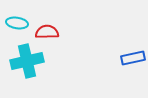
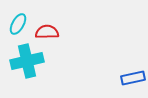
cyan ellipse: moved 1 px right, 1 px down; rotated 70 degrees counterclockwise
blue rectangle: moved 20 px down
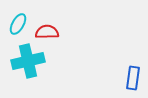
cyan cross: moved 1 px right
blue rectangle: rotated 70 degrees counterclockwise
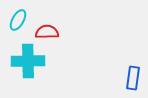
cyan ellipse: moved 4 px up
cyan cross: rotated 12 degrees clockwise
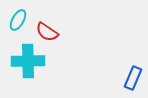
red semicircle: rotated 145 degrees counterclockwise
blue rectangle: rotated 15 degrees clockwise
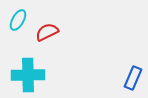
red semicircle: rotated 120 degrees clockwise
cyan cross: moved 14 px down
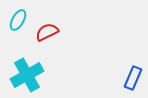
cyan cross: moved 1 px left; rotated 28 degrees counterclockwise
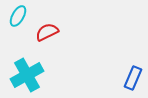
cyan ellipse: moved 4 px up
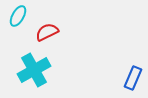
cyan cross: moved 7 px right, 5 px up
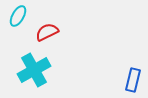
blue rectangle: moved 2 px down; rotated 10 degrees counterclockwise
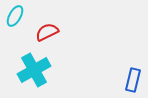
cyan ellipse: moved 3 px left
